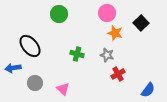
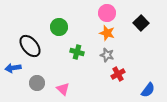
green circle: moved 13 px down
orange star: moved 8 px left
green cross: moved 2 px up
gray circle: moved 2 px right
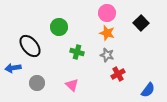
pink triangle: moved 9 px right, 4 px up
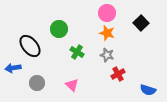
green circle: moved 2 px down
green cross: rotated 16 degrees clockwise
blue semicircle: rotated 70 degrees clockwise
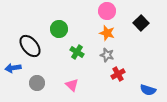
pink circle: moved 2 px up
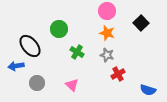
blue arrow: moved 3 px right, 2 px up
